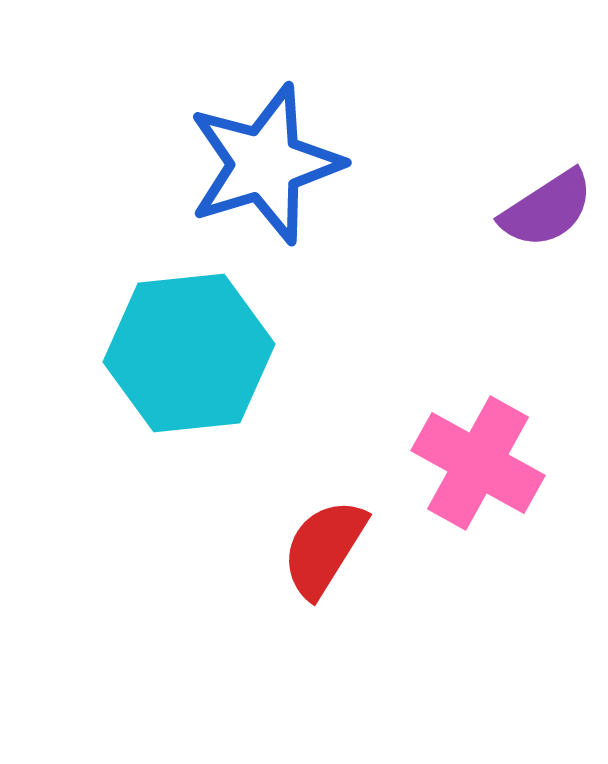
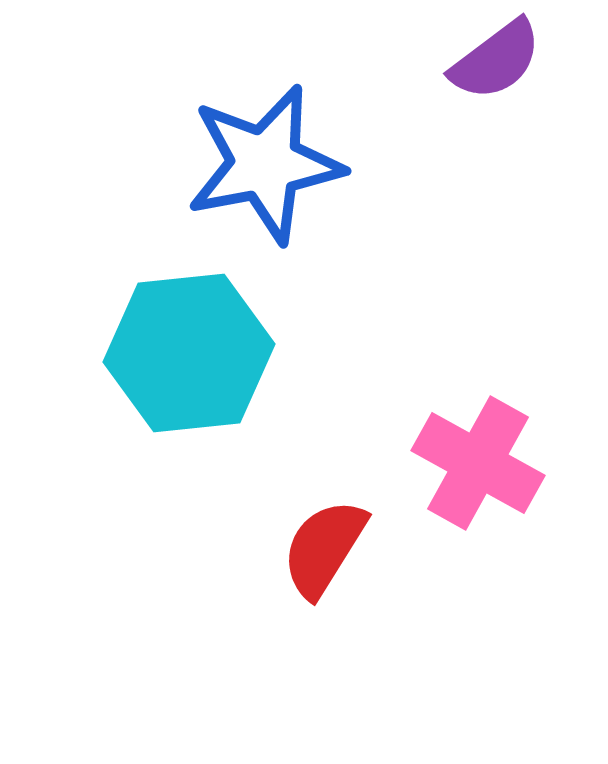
blue star: rotated 6 degrees clockwise
purple semicircle: moved 51 px left, 149 px up; rotated 4 degrees counterclockwise
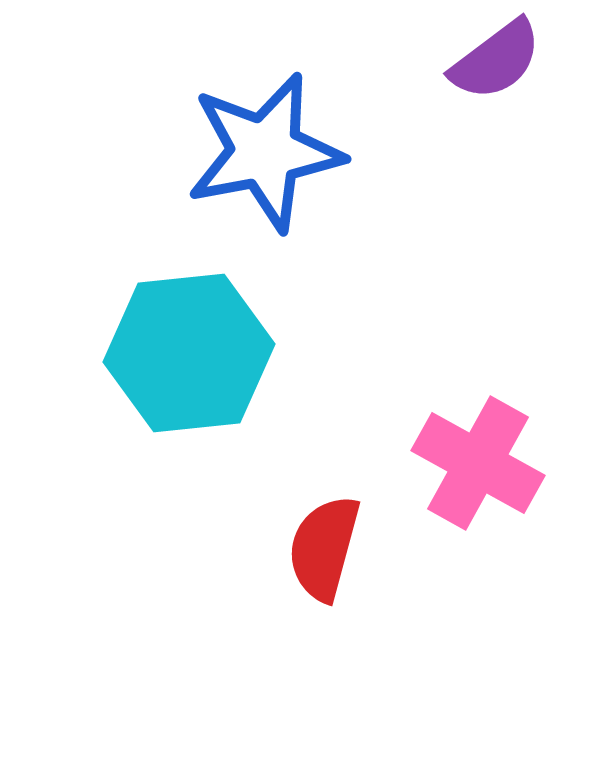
blue star: moved 12 px up
red semicircle: rotated 17 degrees counterclockwise
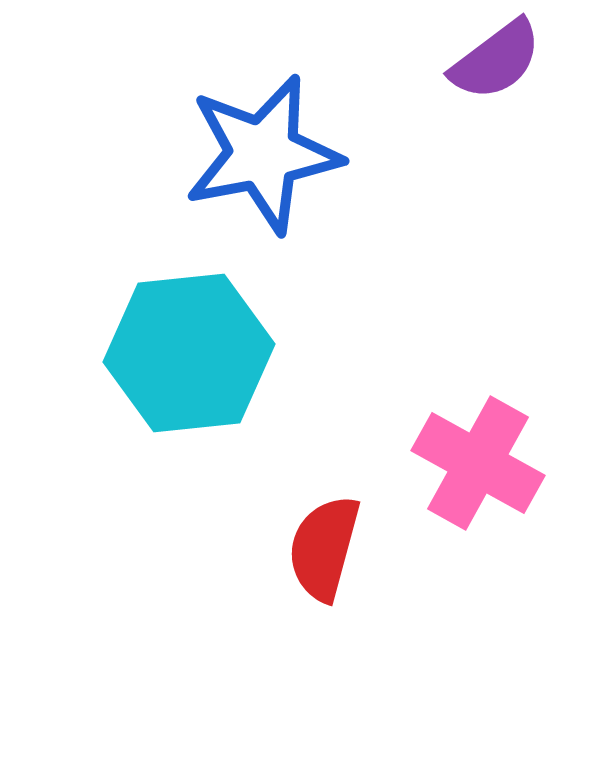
blue star: moved 2 px left, 2 px down
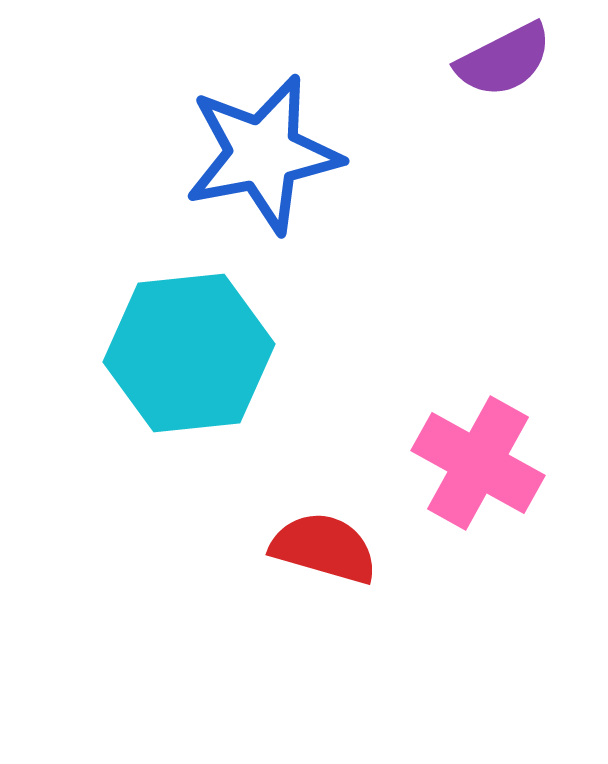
purple semicircle: moved 8 px right; rotated 10 degrees clockwise
red semicircle: rotated 91 degrees clockwise
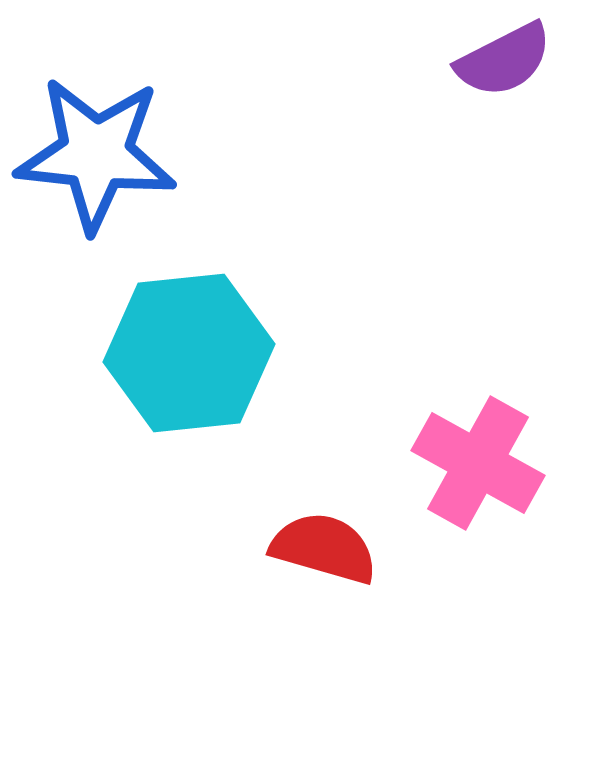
blue star: moved 167 px left; rotated 17 degrees clockwise
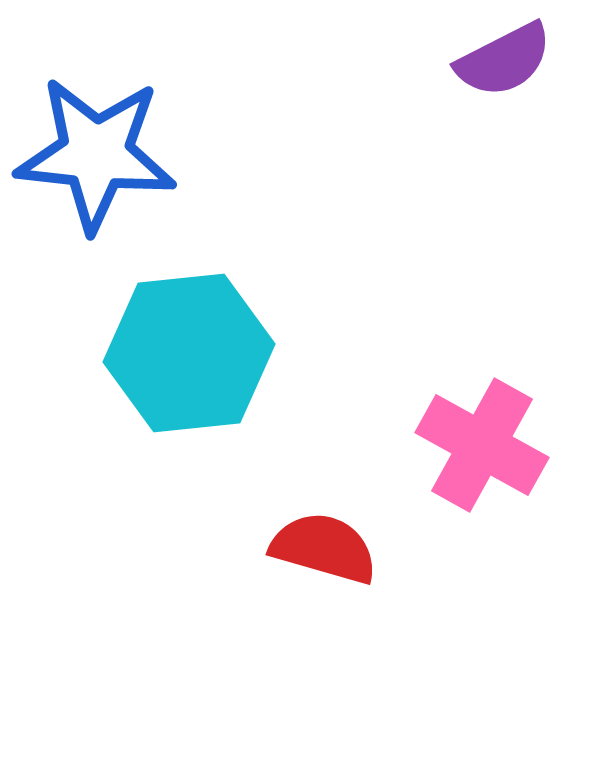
pink cross: moved 4 px right, 18 px up
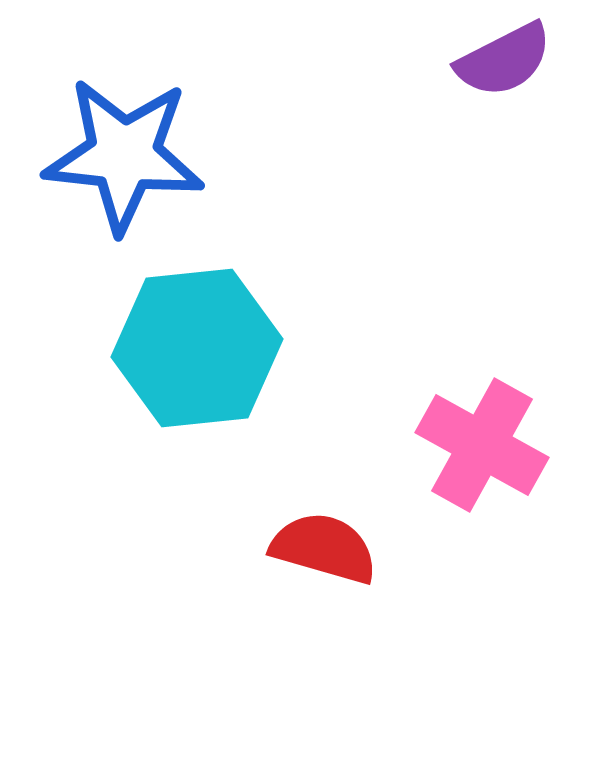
blue star: moved 28 px right, 1 px down
cyan hexagon: moved 8 px right, 5 px up
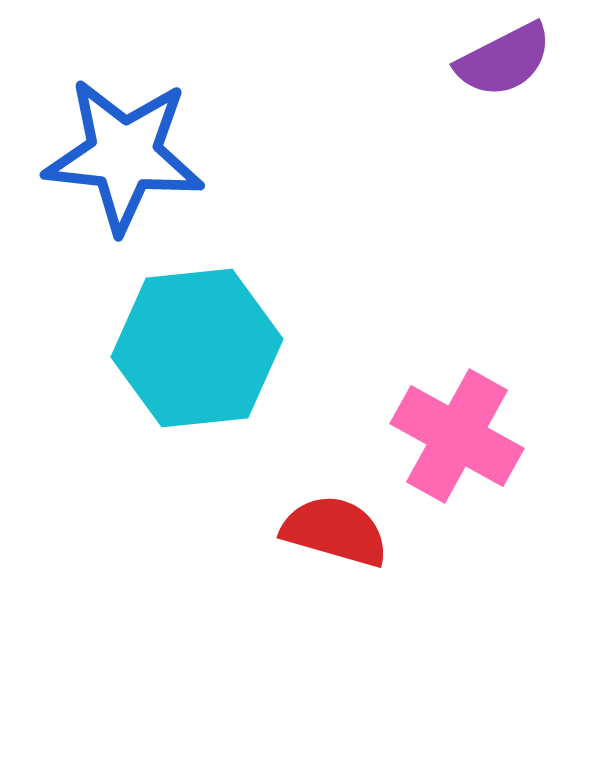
pink cross: moved 25 px left, 9 px up
red semicircle: moved 11 px right, 17 px up
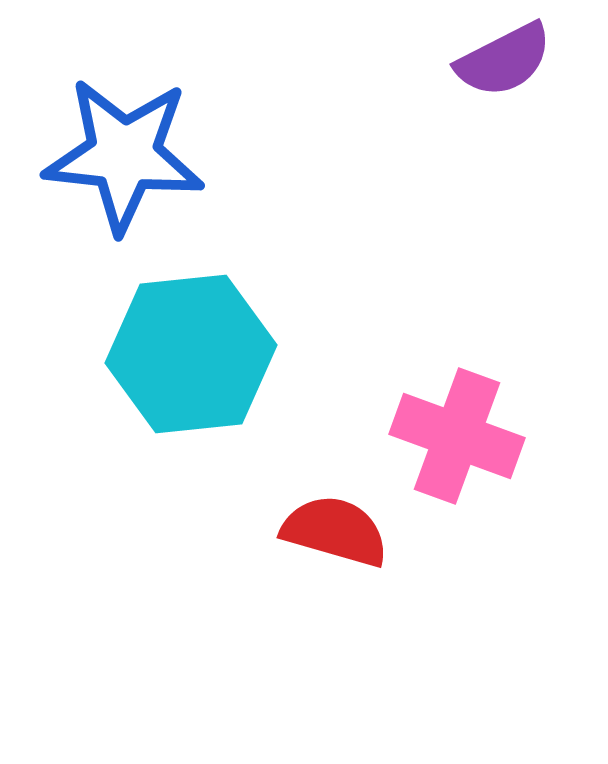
cyan hexagon: moved 6 px left, 6 px down
pink cross: rotated 9 degrees counterclockwise
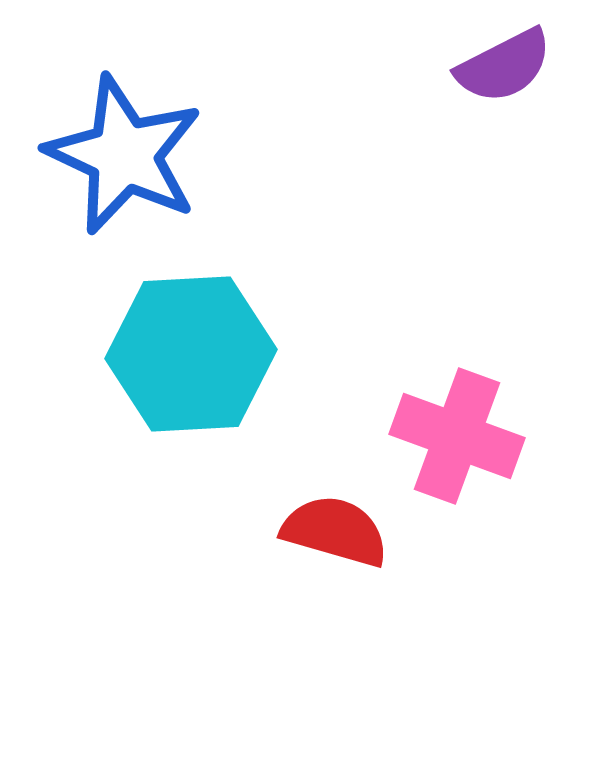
purple semicircle: moved 6 px down
blue star: rotated 19 degrees clockwise
cyan hexagon: rotated 3 degrees clockwise
